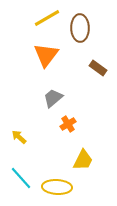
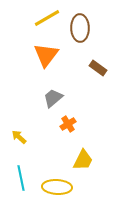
cyan line: rotated 30 degrees clockwise
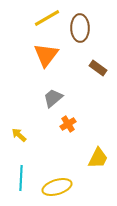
yellow arrow: moved 2 px up
yellow trapezoid: moved 15 px right, 2 px up
cyan line: rotated 15 degrees clockwise
yellow ellipse: rotated 20 degrees counterclockwise
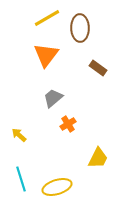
cyan line: moved 1 px down; rotated 20 degrees counterclockwise
